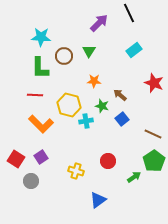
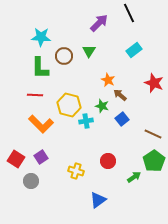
orange star: moved 14 px right, 1 px up; rotated 24 degrees clockwise
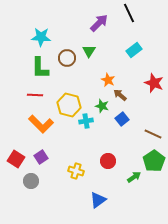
brown circle: moved 3 px right, 2 px down
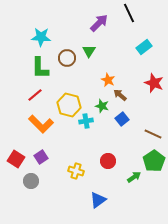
cyan rectangle: moved 10 px right, 3 px up
red line: rotated 42 degrees counterclockwise
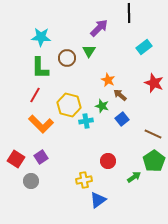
black line: rotated 24 degrees clockwise
purple arrow: moved 5 px down
red line: rotated 21 degrees counterclockwise
yellow cross: moved 8 px right, 9 px down; rotated 28 degrees counterclockwise
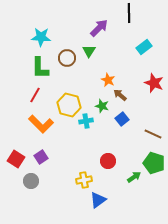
green pentagon: moved 2 px down; rotated 20 degrees counterclockwise
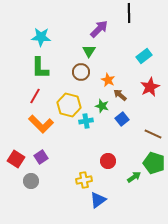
purple arrow: moved 1 px down
cyan rectangle: moved 9 px down
brown circle: moved 14 px right, 14 px down
red star: moved 4 px left, 4 px down; rotated 24 degrees clockwise
red line: moved 1 px down
